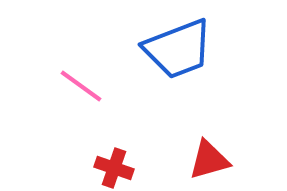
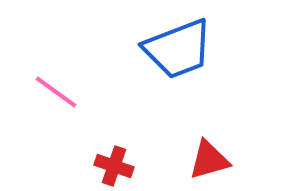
pink line: moved 25 px left, 6 px down
red cross: moved 2 px up
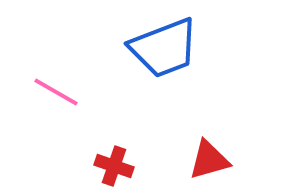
blue trapezoid: moved 14 px left, 1 px up
pink line: rotated 6 degrees counterclockwise
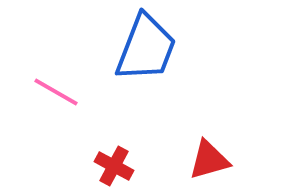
blue trapezoid: moved 18 px left; rotated 48 degrees counterclockwise
red cross: rotated 9 degrees clockwise
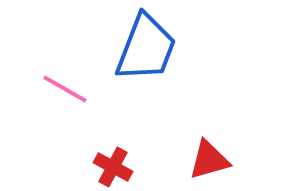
pink line: moved 9 px right, 3 px up
red cross: moved 1 px left, 1 px down
